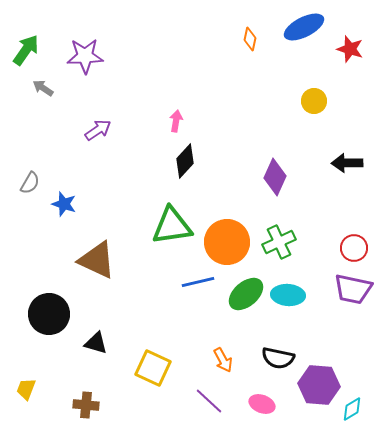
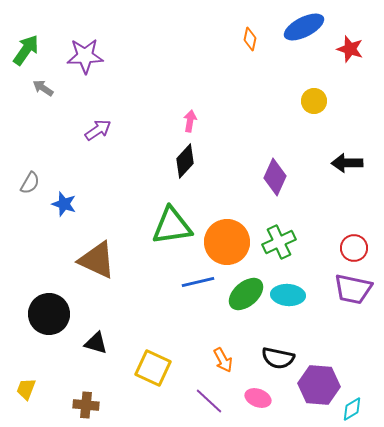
pink arrow: moved 14 px right
pink ellipse: moved 4 px left, 6 px up
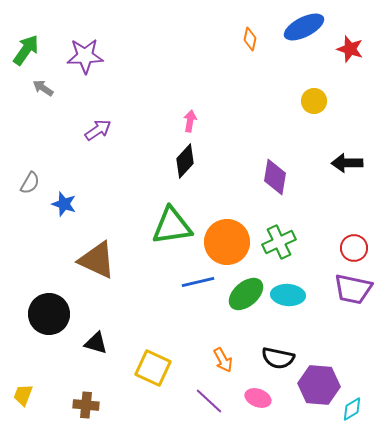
purple diamond: rotated 15 degrees counterclockwise
yellow trapezoid: moved 3 px left, 6 px down
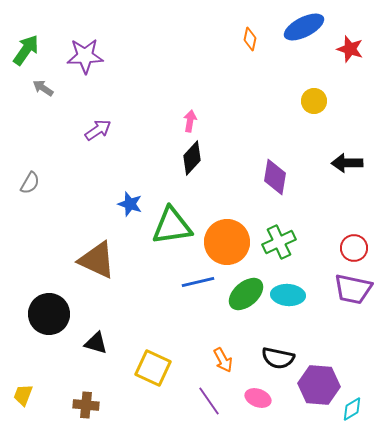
black diamond: moved 7 px right, 3 px up
blue star: moved 66 px right
purple line: rotated 12 degrees clockwise
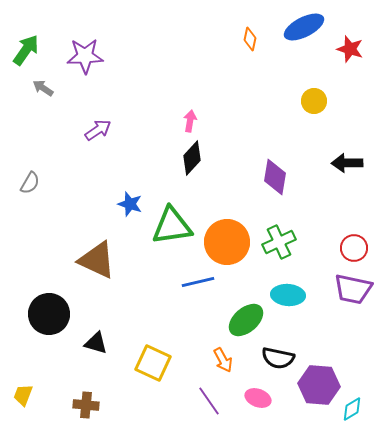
green ellipse: moved 26 px down
yellow square: moved 5 px up
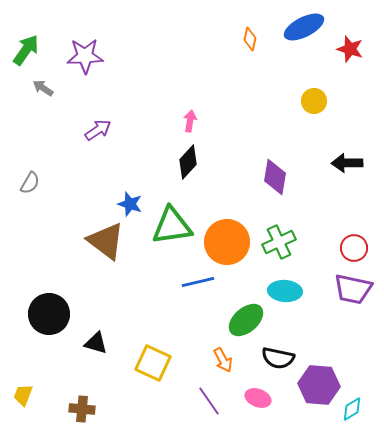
black diamond: moved 4 px left, 4 px down
brown triangle: moved 9 px right, 19 px up; rotated 12 degrees clockwise
cyan ellipse: moved 3 px left, 4 px up
brown cross: moved 4 px left, 4 px down
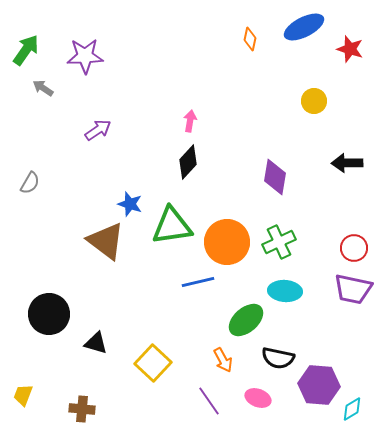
yellow square: rotated 18 degrees clockwise
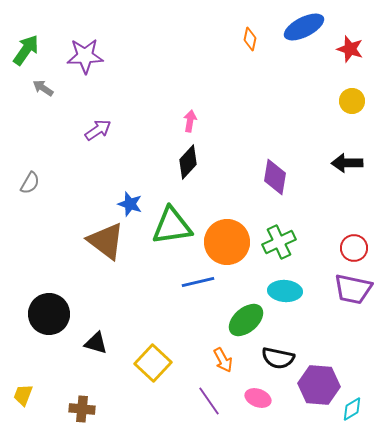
yellow circle: moved 38 px right
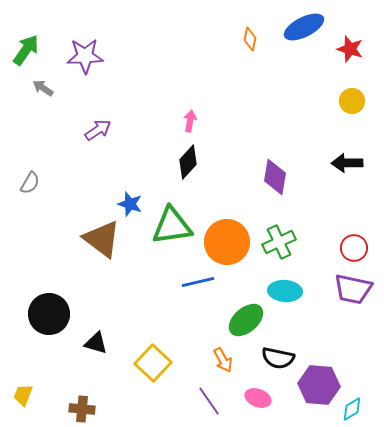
brown triangle: moved 4 px left, 2 px up
